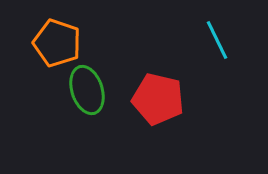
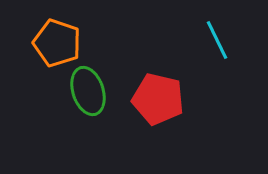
green ellipse: moved 1 px right, 1 px down
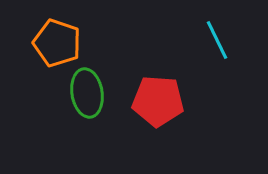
green ellipse: moved 1 px left, 2 px down; rotated 9 degrees clockwise
red pentagon: moved 2 px down; rotated 9 degrees counterclockwise
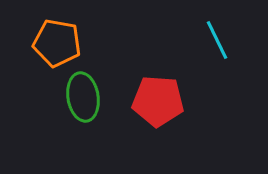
orange pentagon: rotated 9 degrees counterclockwise
green ellipse: moved 4 px left, 4 px down
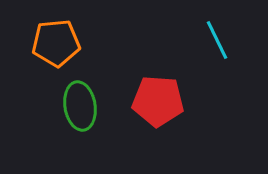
orange pentagon: moved 1 px left; rotated 15 degrees counterclockwise
green ellipse: moved 3 px left, 9 px down
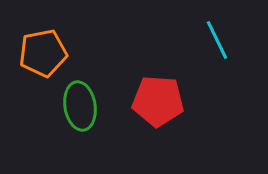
orange pentagon: moved 13 px left, 10 px down; rotated 6 degrees counterclockwise
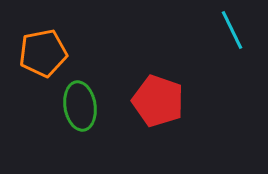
cyan line: moved 15 px right, 10 px up
red pentagon: rotated 15 degrees clockwise
